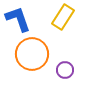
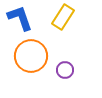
blue L-shape: moved 2 px right, 1 px up
orange circle: moved 1 px left, 2 px down
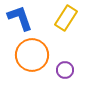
yellow rectangle: moved 3 px right, 1 px down
orange circle: moved 1 px right, 1 px up
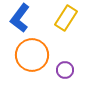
blue L-shape: rotated 124 degrees counterclockwise
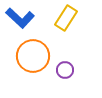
blue L-shape: rotated 84 degrees counterclockwise
orange circle: moved 1 px right, 1 px down
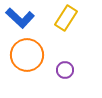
orange circle: moved 6 px left, 1 px up
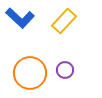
yellow rectangle: moved 2 px left, 3 px down; rotated 10 degrees clockwise
orange circle: moved 3 px right, 18 px down
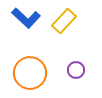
blue L-shape: moved 6 px right
purple circle: moved 11 px right
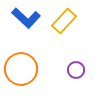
orange circle: moved 9 px left, 4 px up
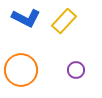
blue L-shape: rotated 16 degrees counterclockwise
orange circle: moved 1 px down
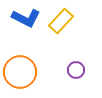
yellow rectangle: moved 3 px left
orange circle: moved 1 px left, 2 px down
